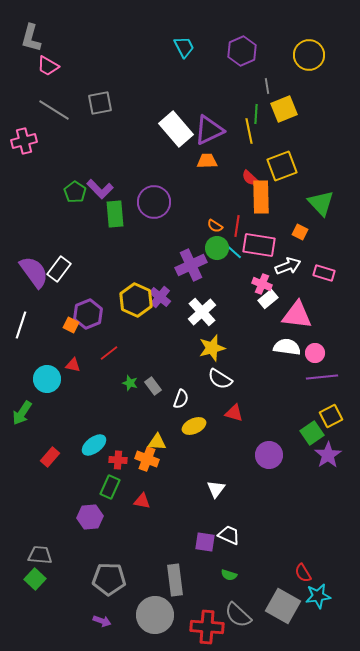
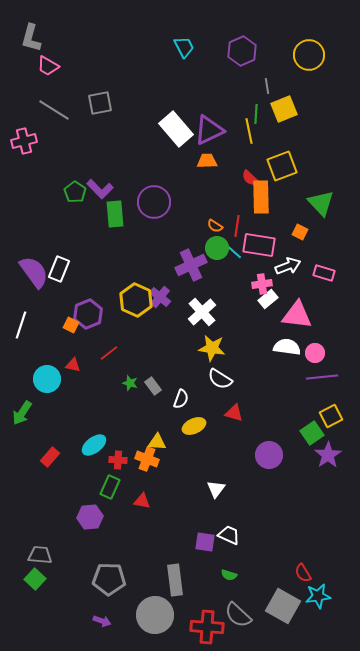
white rectangle at (59, 269): rotated 15 degrees counterclockwise
pink cross at (262, 284): rotated 30 degrees counterclockwise
yellow star at (212, 348): rotated 24 degrees clockwise
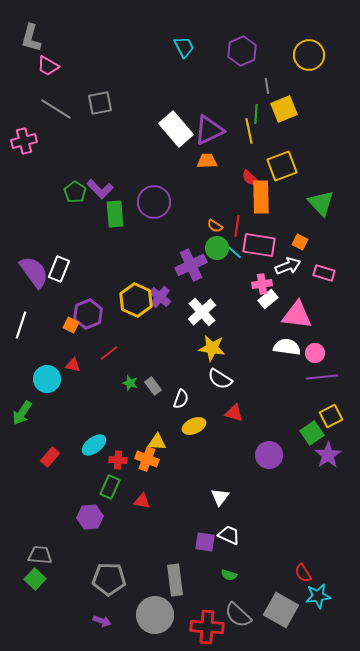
gray line at (54, 110): moved 2 px right, 1 px up
orange square at (300, 232): moved 10 px down
white triangle at (216, 489): moved 4 px right, 8 px down
gray square at (283, 606): moved 2 px left, 4 px down
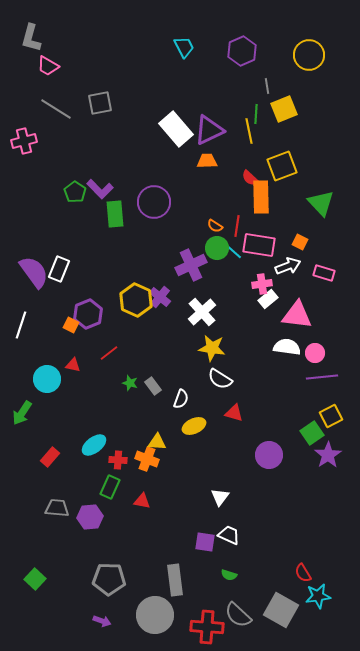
gray trapezoid at (40, 555): moved 17 px right, 47 px up
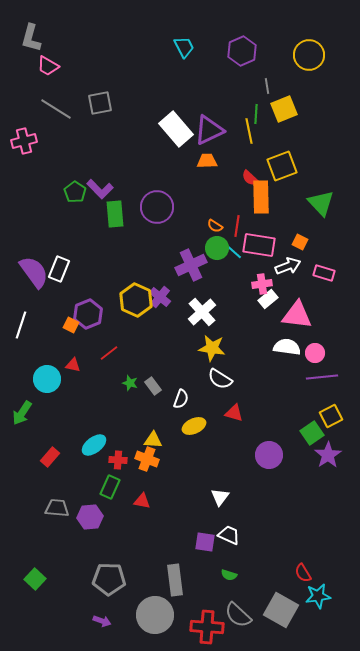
purple circle at (154, 202): moved 3 px right, 5 px down
yellow triangle at (157, 442): moved 4 px left, 2 px up
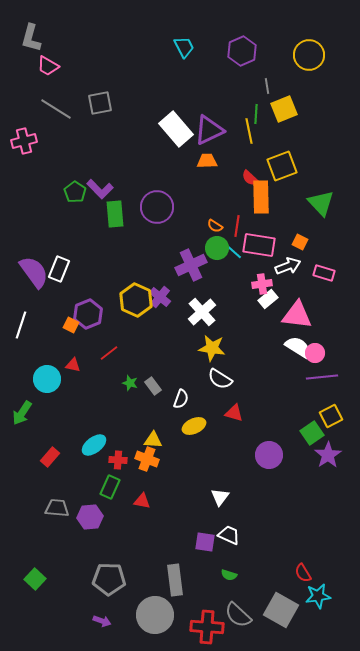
white semicircle at (287, 347): moved 11 px right; rotated 24 degrees clockwise
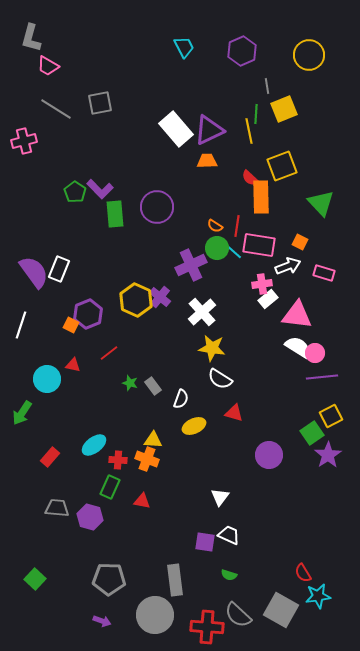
purple hexagon at (90, 517): rotated 20 degrees clockwise
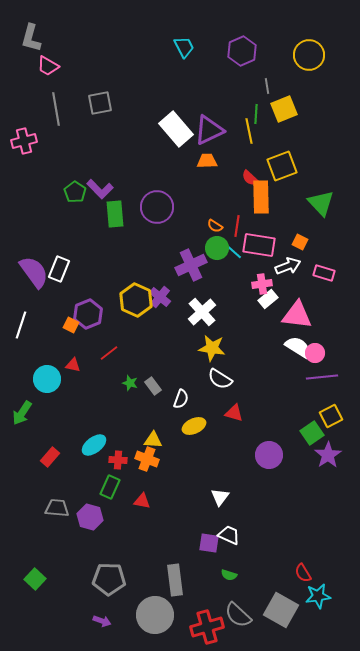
gray line at (56, 109): rotated 48 degrees clockwise
purple square at (205, 542): moved 4 px right, 1 px down
red cross at (207, 627): rotated 20 degrees counterclockwise
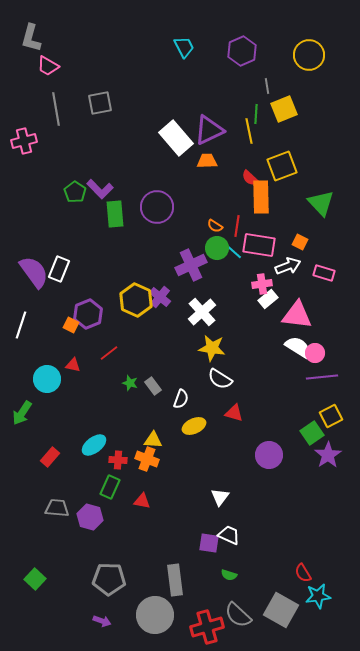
white rectangle at (176, 129): moved 9 px down
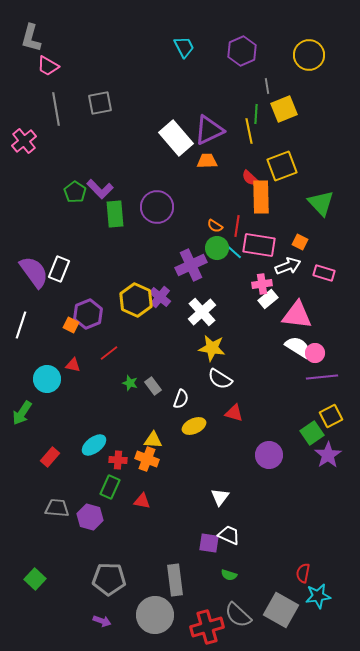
pink cross at (24, 141): rotated 25 degrees counterclockwise
red semicircle at (303, 573): rotated 42 degrees clockwise
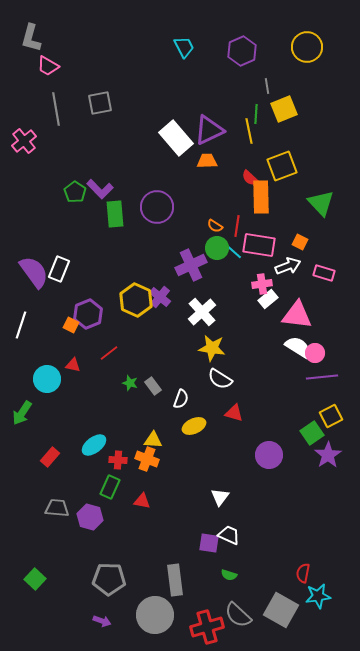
yellow circle at (309, 55): moved 2 px left, 8 px up
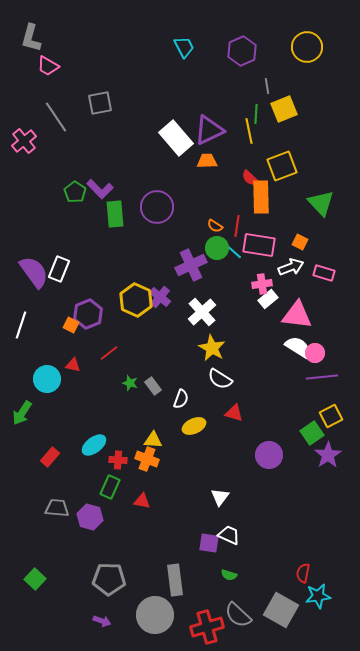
gray line at (56, 109): moved 8 px down; rotated 24 degrees counterclockwise
white arrow at (288, 266): moved 3 px right, 1 px down
yellow star at (212, 348): rotated 20 degrees clockwise
